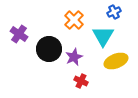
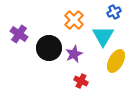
black circle: moved 1 px up
purple star: moved 3 px up
yellow ellipse: rotated 40 degrees counterclockwise
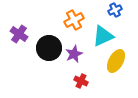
blue cross: moved 1 px right, 2 px up
orange cross: rotated 18 degrees clockwise
cyan triangle: rotated 35 degrees clockwise
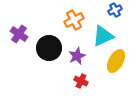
purple star: moved 3 px right, 2 px down
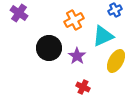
purple cross: moved 21 px up
purple star: rotated 12 degrees counterclockwise
red cross: moved 2 px right, 6 px down
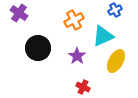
black circle: moved 11 px left
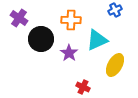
purple cross: moved 5 px down
orange cross: moved 3 px left; rotated 30 degrees clockwise
cyan triangle: moved 6 px left, 4 px down
black circle: moved 3 px right, 9 px up
purple star: moved 8 px left, 3 px up
yellow ellipse: moved 1 px left, 4 px down
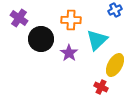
cyan triangle: rotated 20 degrees counterclockwise
red cross: moved 18 px right
